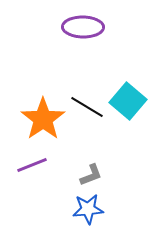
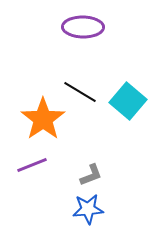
black line: moved 7 px left, 15 px up
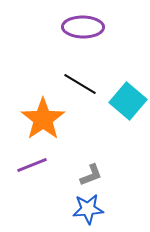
black line: moved 8 px up
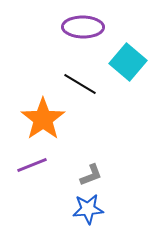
cyan square: moved 39 px up
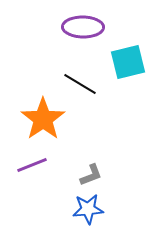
cyan square: rotated 36 degrees clockwise
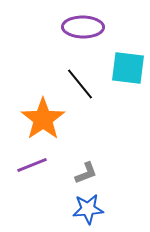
cyan square: moved 6 px down; rotated 21 degrees clockwise
black line: rotated 20 degrees clockwise
gray L-shape: moved 5 px left, 2 px up
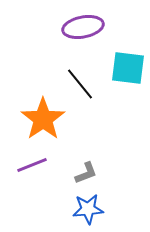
purple ellipse: rotated 12 degrees counterclockwise
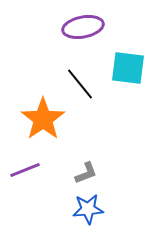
purple line: moved 7 px left, 5 px down
